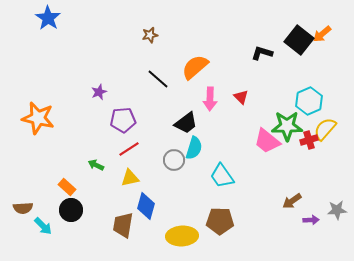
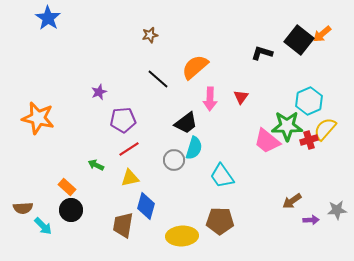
red triangle: rotated 21 degrees clockwise
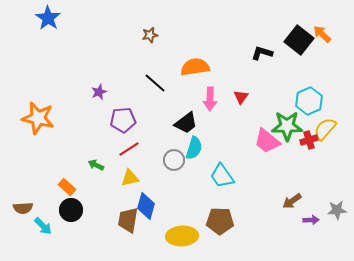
orange arrow: rotated 84 degrees clockwise
orange semicircle: rotated 32 degrees clockwise
black line: moved 3 px left, 4 px down
brown trapezoid: moved 5 px right, 5 px up
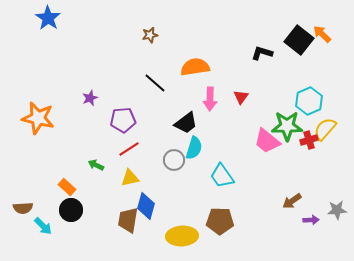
purple star: moved 9 px left, 6 px down
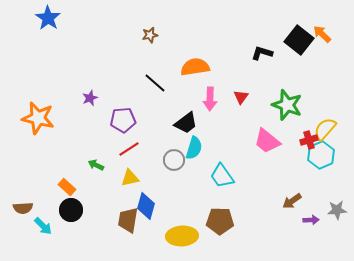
cyan hexagon: moved 12 px right, 54 px down
green star: moved 21 px up; rotated 20 degrees clockwise
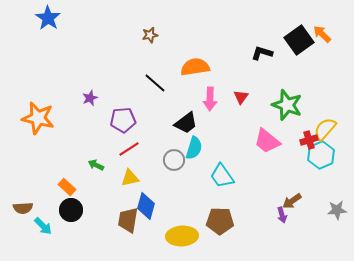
black square: rotated 16 degrees clockwise
purple arrow: moved 29 px left, 5 px up; rotated 77 degrees clockwise
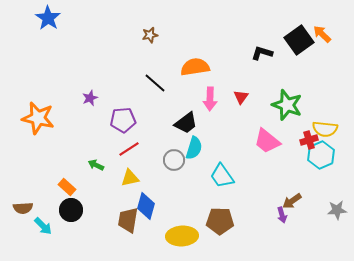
yellow semicircle: rotated 125 degrees counterclockwise
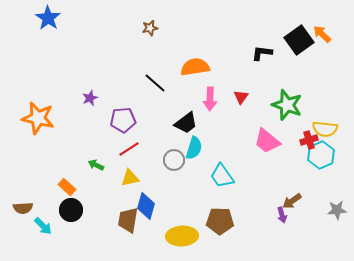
brown star: moved 7 px up
black L-shape: rotated 10 degrees counterclockwise
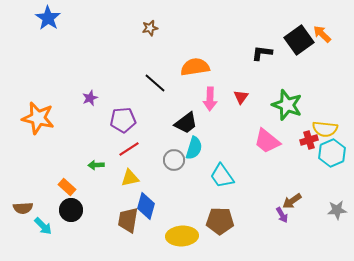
cyan hexagon: moved 11 px right, 2 px up
green arrow: rotated 28 degrees counterclockwise
purple arrow: rotated 14 degrees counterclockwise
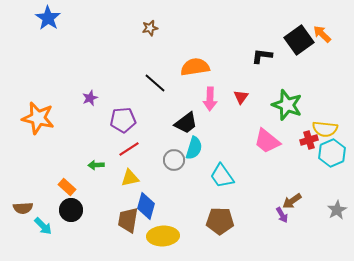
black L-shape: moved 3 px down
gray star: rotated 24 degrees counterclockwise
yellow ellipse: moved 19 px left
